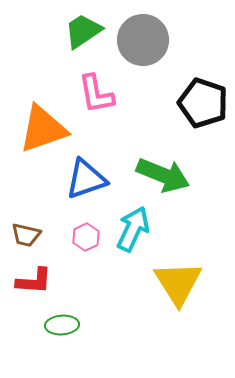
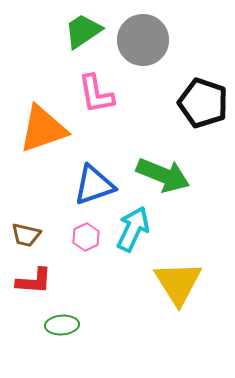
blue triangle: moved 8 px right, 6 px down
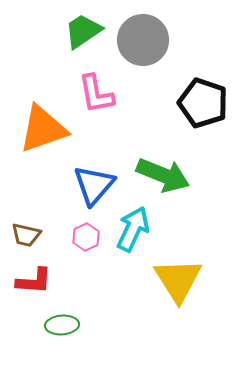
blue triangle: rotated 30 degrees counterclockwise
yellow triangle: moved 3 px up
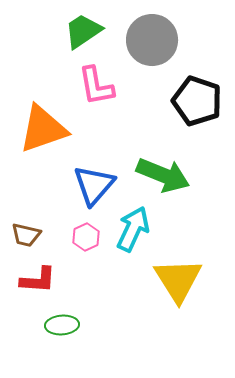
gray circle: moved 9 px right
pink L-shape: moved 8 px up
black pentagon: moved 6 px left, 2 px up
red L-shape: moved 4 px right, 1 px up
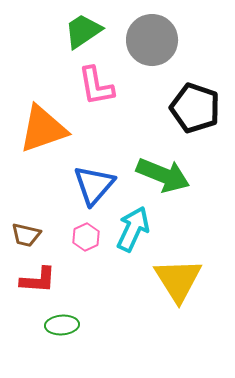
black pentagon: moved 2 px left, 7 px down
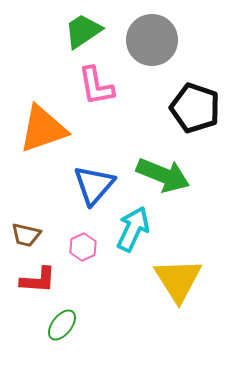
pink hexagon: moved 3 px left, 10 px down
green ellipse: rotated 48 degrees counterclockwise
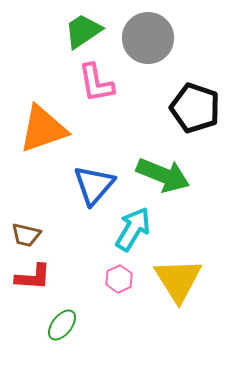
gray circle: moved 4 px left, 2 px up
pink L-shape: moved 3 px up
cyan arrow: rotated 6 degrees clockwise
pink hexagon: moved 36 px right, 32 px down
red L-shape: moved 5 px left, 3 px up
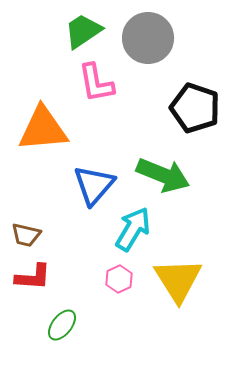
orange triangle: rotated 14 degrees clockwise
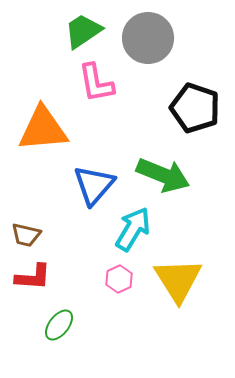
green ellipse: moved 3 px left
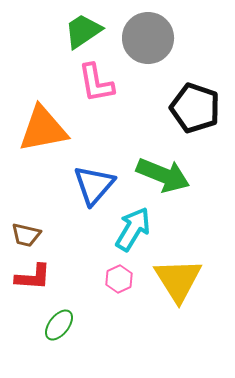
orange triangle: rotated 6 degrees counterclockwise
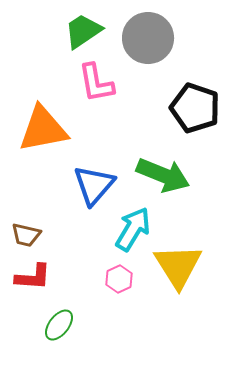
yellow triangle: moved 14 px up
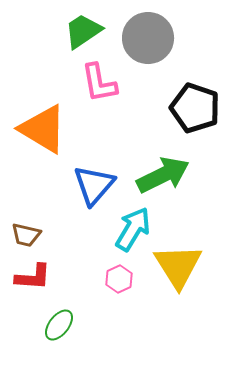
pink L-shape: moved 3 px right
orange triangle: rotated 42 degrees clockwise
green arrow: rotated 48 degrees counterclockwise
